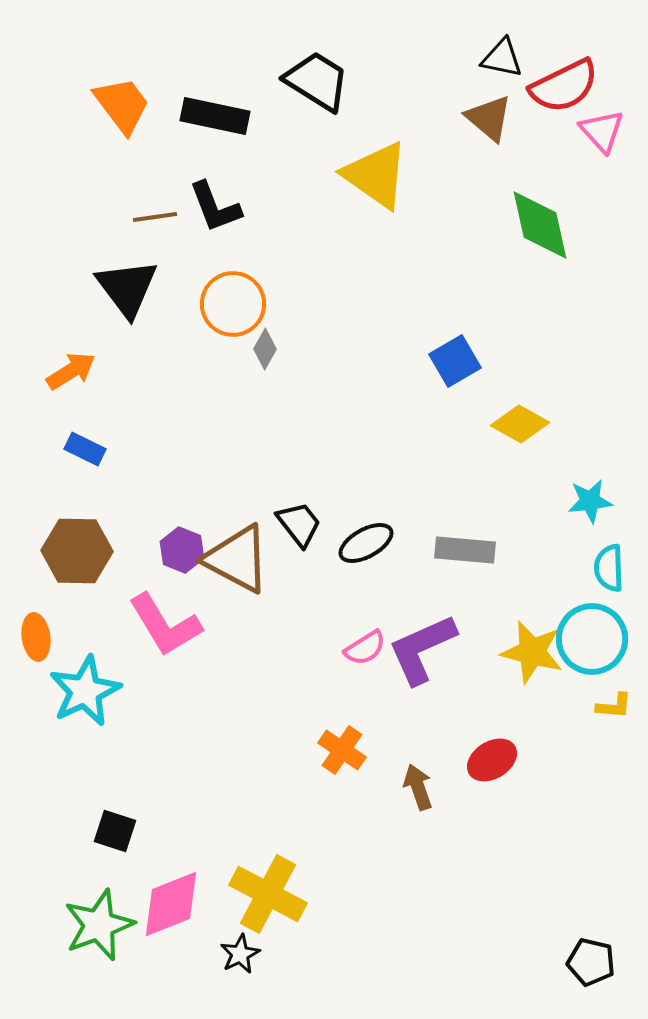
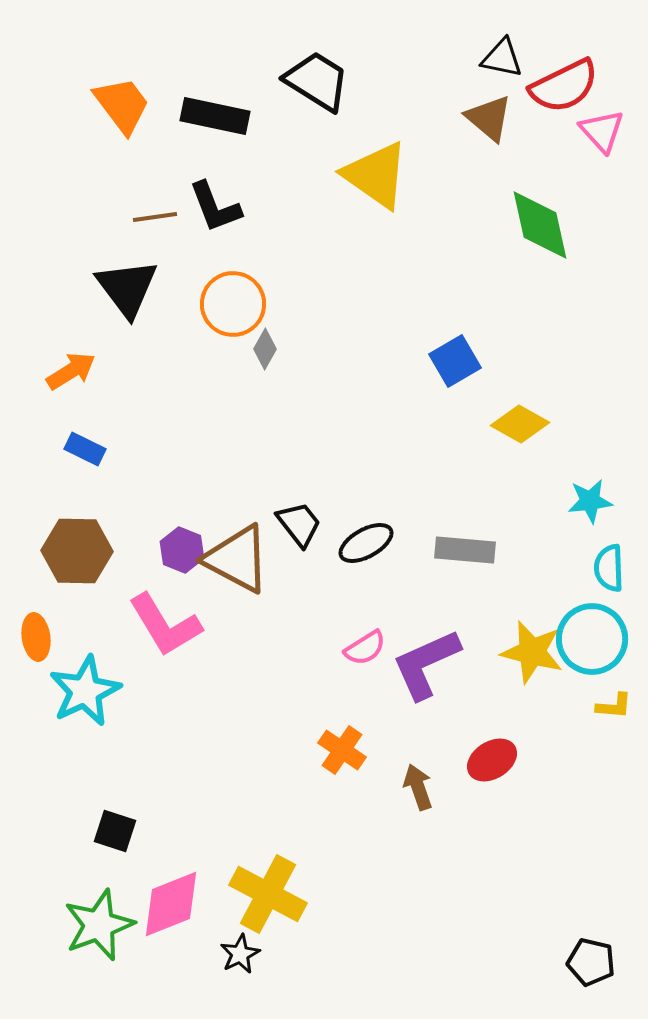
purple L-shape at (422, 649): moved 4 px right, 15 px down
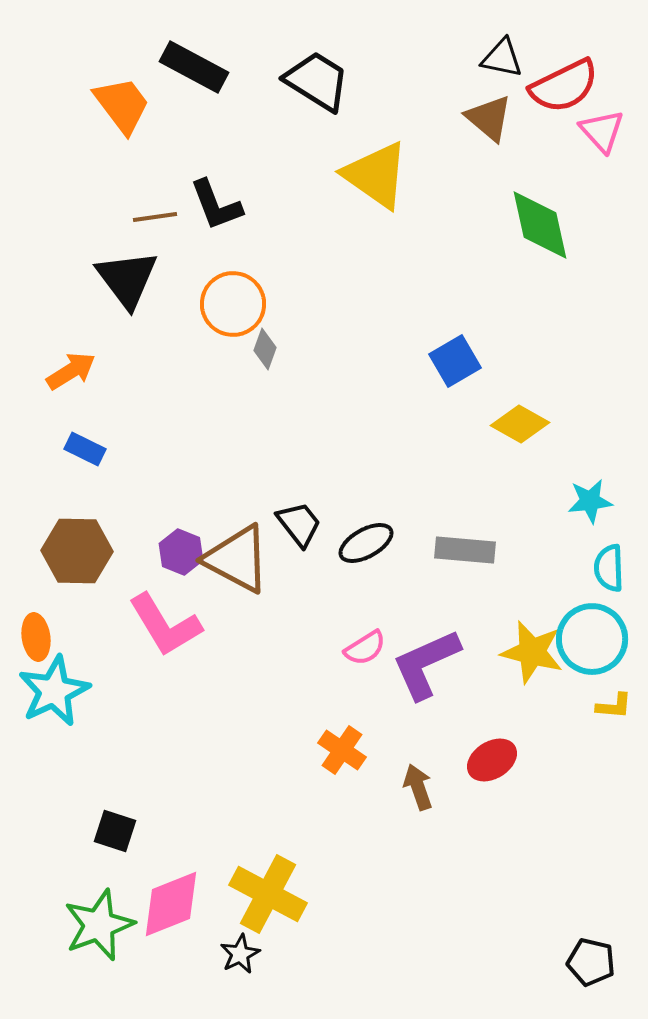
black rectangle at (215, 116): moved 21 px left, 49 px up; rotated 16 degrees clockwise
black L-shape at (215, 207): moved 1 px right, 2 px up
black triangle at (127, 288): moved 9 px up
gray diamond at (265, 349): rotated 9 degrees counterclockwise
purple hexagon at (182, 550): moved 1 px left, 2 px down
cyan star at (85, 691): moved 31 px left
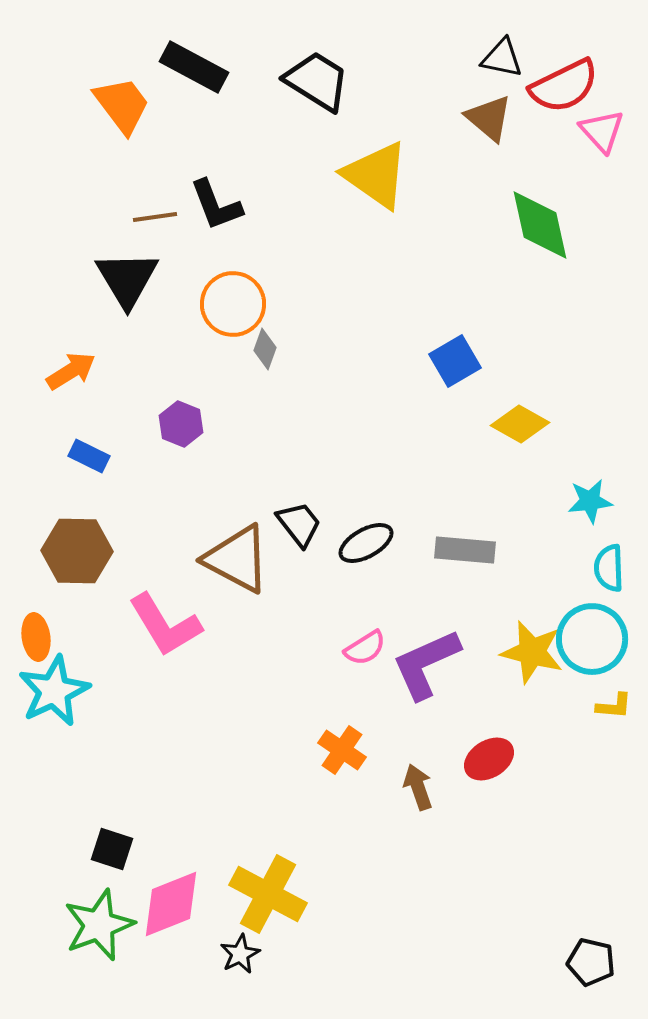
black triangle at (127, 279): rotated 6 degrees clockwise
blue rectangle at (85, 449): moved 4 px right, 7 px down
purple hexagon at (181, 552): moved 128 px up
red ellipse at (492, 760): moved 3 px left, 1 px up
black square at (115, 831): moved 3 px left, 18 px down
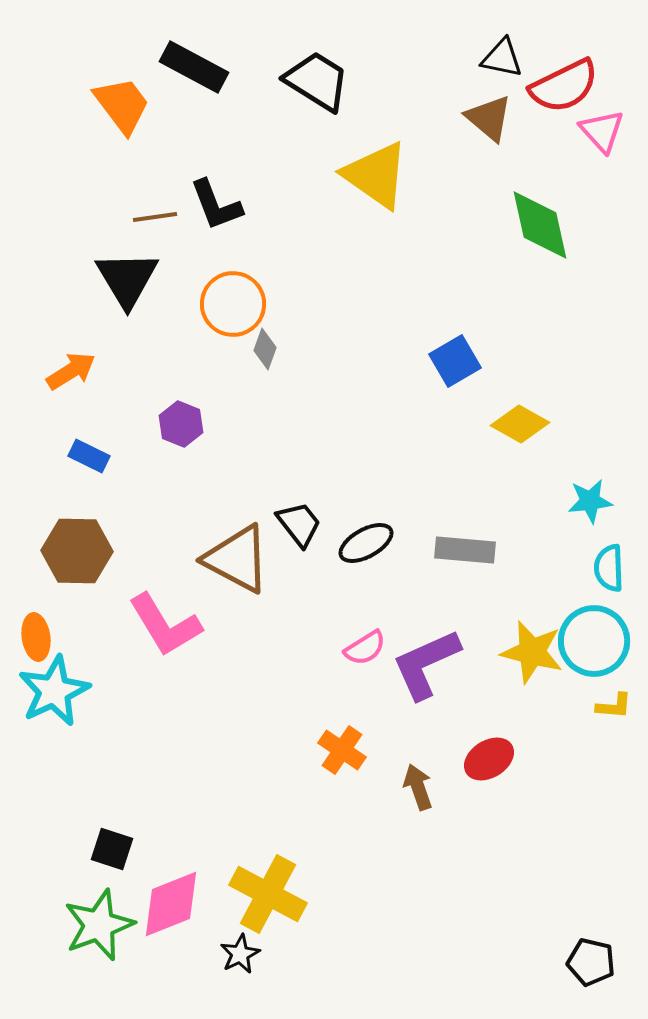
cyan circle at (592, 639): moved 2 px right, 2 px down
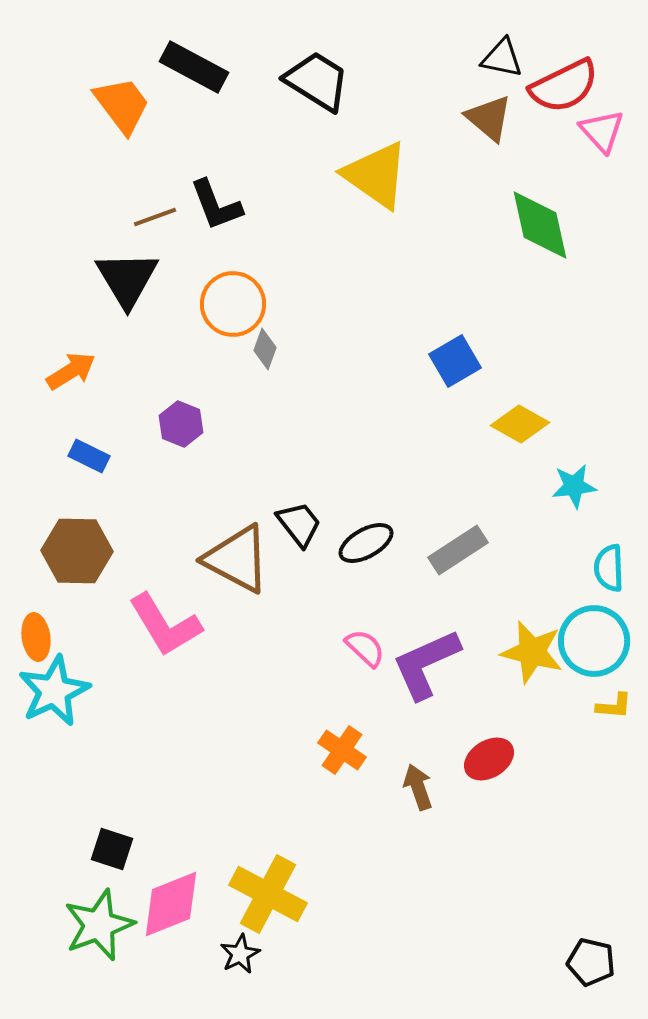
brown line at (155, 217): rotated 12 degrees counterclockwise
cyan star at (590, 501): moved 16 px left, 15 px up
gray rectangle at (465, 550): moved 7 px left; rotated 38 degrees counterclockwise
pink semicircle at (365, 648): rotated 105 degrees counterclockwise
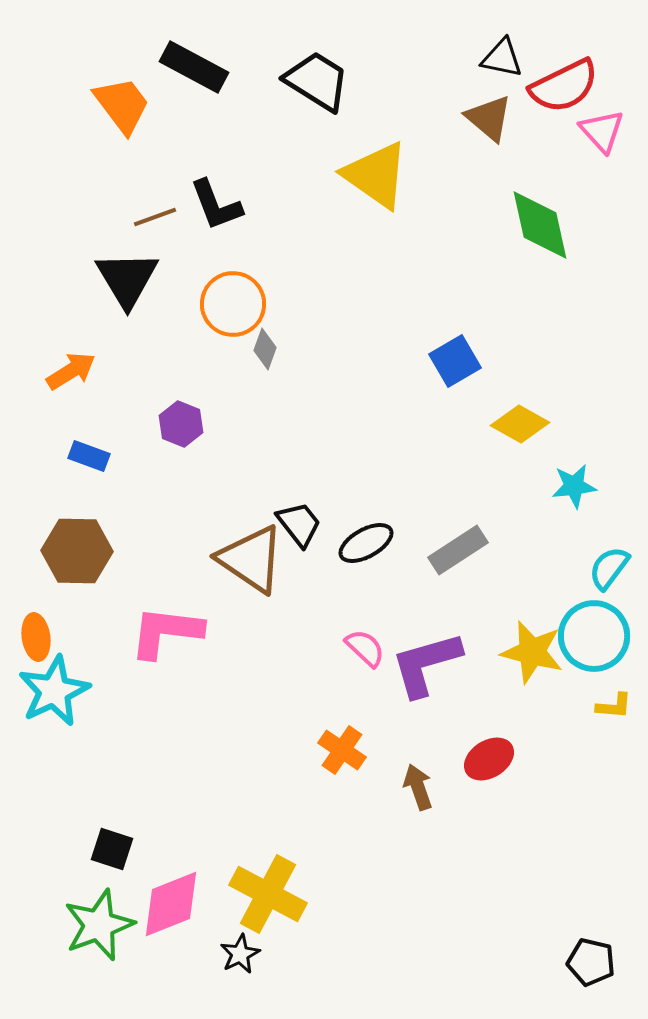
blue rectangle at (89, 456): rotated 6 degrees counterclockwise
brown triangle at (237, 559): moved 14 px right; rotated 6 degrees clockwise
cyan semicircle at (609, 568): rotated 39 degrees clockwise
pink L-shape at (165, 625): moved 1 px right, 7 px down; rotated 128 degrees clockwise
cyan circle at (594, 641): moved 5 px up
purple L-shape at (426, 664): rotated 8 degrees clockwise
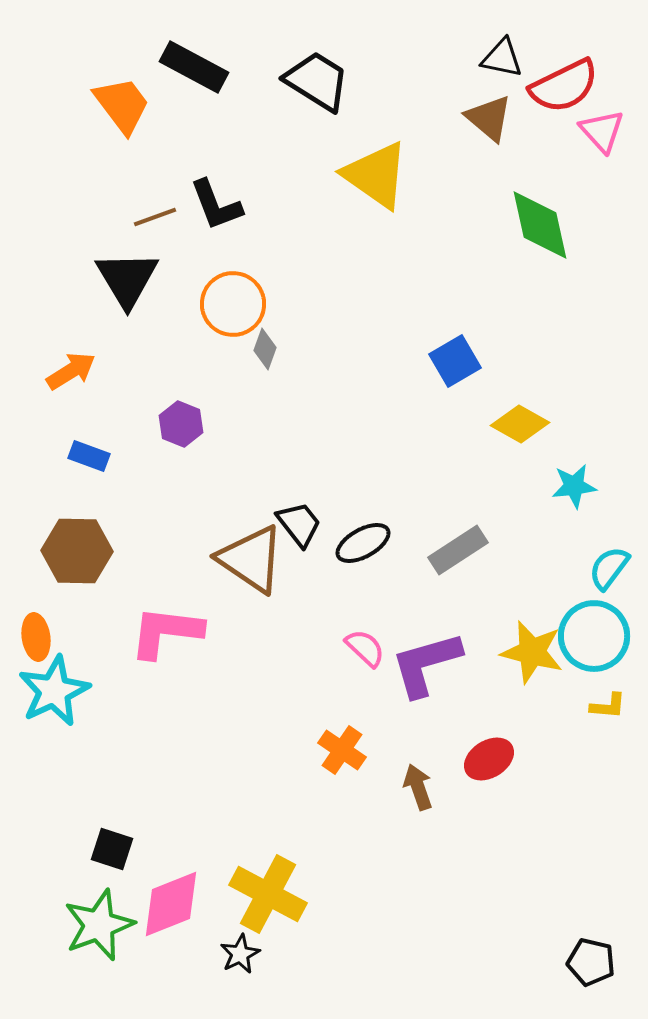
black ellipse at (366, 543): moved 3 px left
yellow L-shape at (614, 706): moved 6 px left
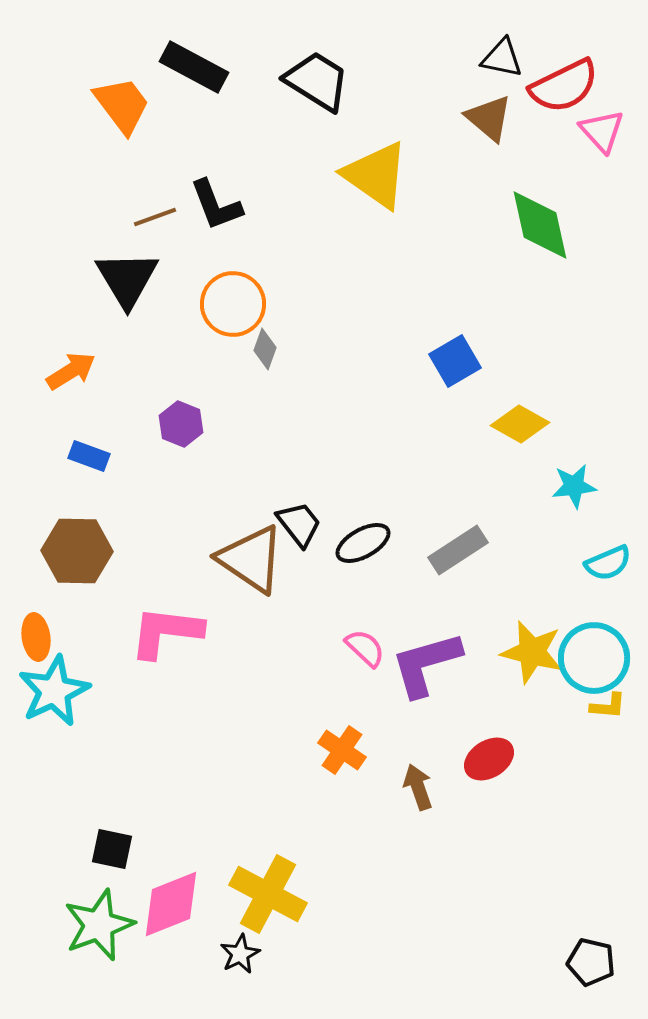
cyan semicircle at (609, 568): moved 1 px left, 5 px up; rotated 150 degrees counterclockwise
cyan circle at (594, 636): moved 22 px down
black square at (112, 849): rotated 6 degrees counterclockwise
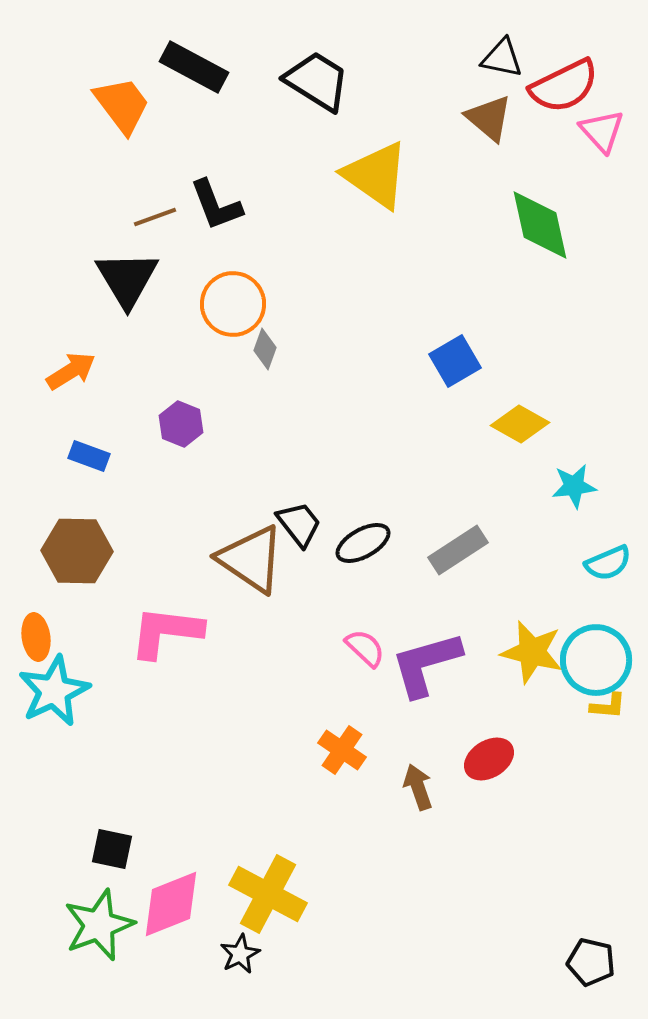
cyan circle at (594, 658): moved 2 px right, 2 px down
